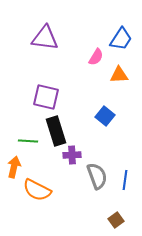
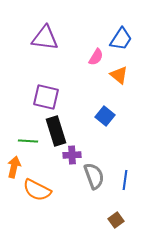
orange triangle: rotated 42 degrees clockwise
gray semicircle: moved 3 px left
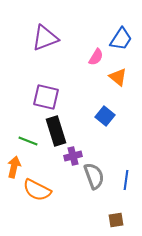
purple triangle: rotated 28 degrees counterclockwise
orange triangle: moved 1 px left, 2 px down
green line: rotated 18 degrees clockwise
purple cross: moved 1 px right, 1 px down; rotated 12 degrees counterclockwise
blue line: moved 1 px right
brown square: rotated 28 degrees clockwise
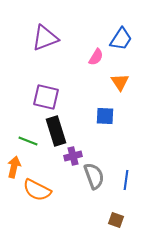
orange triangle: moved 2 px right, 5 px down; rotated 18 degrees clockwise
blue square: rotated 36 degrees counterclockwise
brown square: rotated 28 degrees clockwise
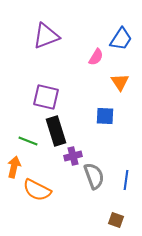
purple triangle: moved 1 px right, 2 px up
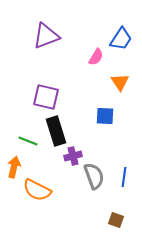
blue line: moved 2 px left, 3 px up
